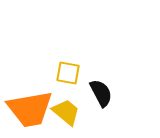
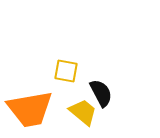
yellow square: moved 2 px left, 2 px up
yellow trapezoid: moved 17 px right
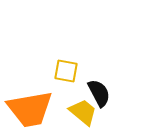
black semicircle: moved 2 px left
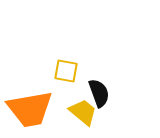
black semicircle: rotated 8 degrees clockwise
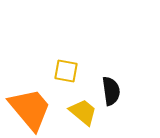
black semicircle: moved 12 px right, 2 px up; rotated 12 degrees clockwise
orange trapezoid: rotated 120 degrees counterclockwise
